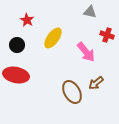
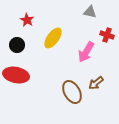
pink arrow: rotated 70 degrees clockwise
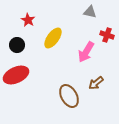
red star: moved 1 px right
red ellipse: rotated 35 degrees counterclockwise
brown ellipse: moved 3 px left, 4 px down
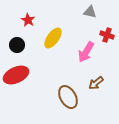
brown ellipse: moved 1 px left, 1 px down
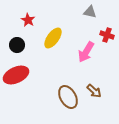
brown arrow: moved 2 px left, 8 px down; rotated 98 degrees counterclockwise
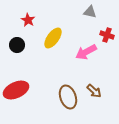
pink arrow: rotated 30 degrees clockwise
red ellipse: moved 15 px down
brown ellipse: rotated 10 degrees clockwise
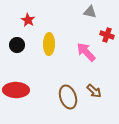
yellow ellipse: moved 4 px left, 6 px down; rotated 35 degrees counterclockwise
pink arrow: rotated 75 degrees clockwise
red ellipse: rotated 25 degrees clockwise
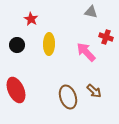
gray triangle: moved 1 px right
red star: moved 3 px right, 1 px up
red cross: moved 1 px left, 2 px down
red ellipse: rotated 65 degrees clockwise
